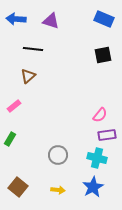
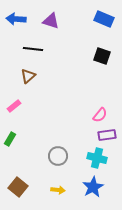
black square: moved 1 px left, 1 px down; rotated 30 degrees clockwise
gray circle: moved 1 px down
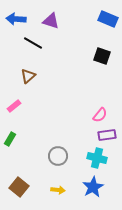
blue rectangle: moved 4 px right
black line: moved 6 px up; rotated 24 degrees clockwise
brown square: moved 1 px right
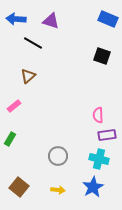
pink semicircle: moved 2 px left; rotated 140 degrees clockwise
cyan cross: moved 2 px right, 1 px down
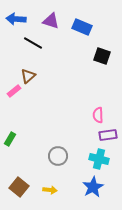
blue rectangle: moved 26 px left, 8 px down
pink rectangle: moved 15 px up
purple rectangle: moved 1 px right
yellow arrow: moved 8 px left
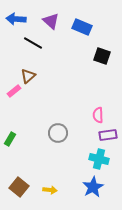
purple triangle: rotated 24 degrees clockwise
gray circle: moved 23 px up
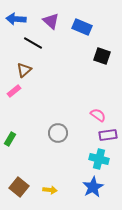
brown triangle: moved 4 px left, 6 px up
pink semicircle: rotated 126 degrees clockwise
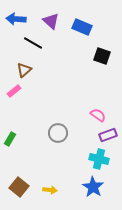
purple rectangle: rotated 12 degrees counterclockwise
blue star: rotated 10 degrees counterclockwise
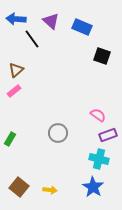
black line: moved 1 px left, 4 px up; rotated 24 degrees clockwise
brown triangle: moved 8 px left
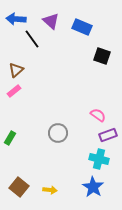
green rectangle: moved 1 px up
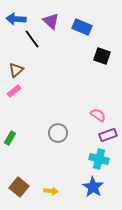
yellow arrow: moved 1 px right, 1 px down
